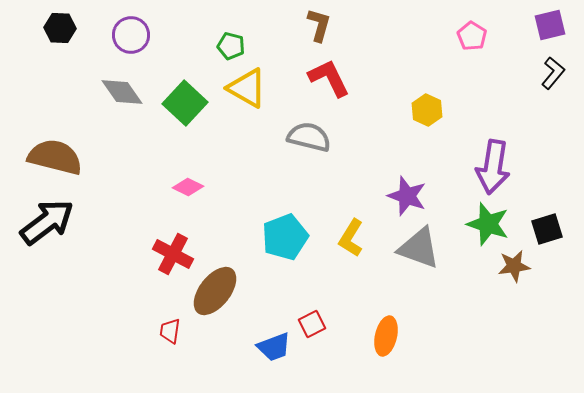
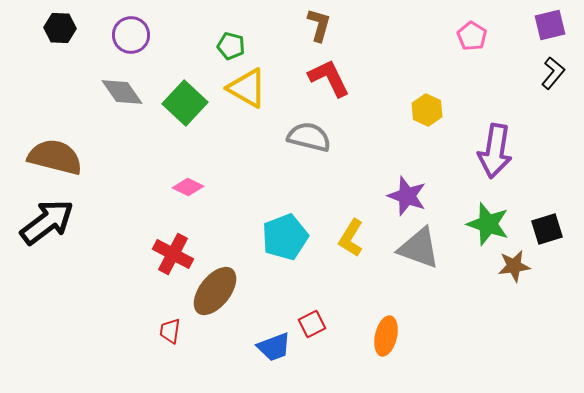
purple arrow: moved 2 px right, 16 px up
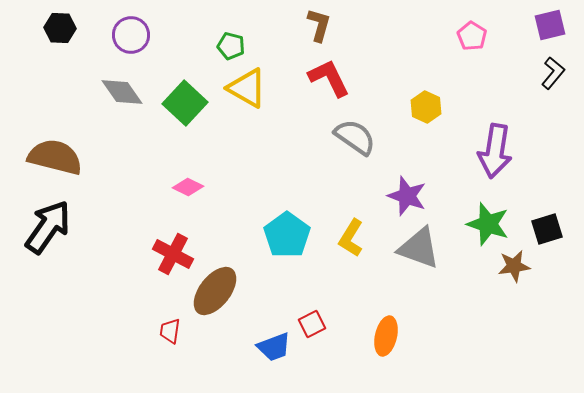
yellow hexagon: moved 1 px left, 3 px up
gray semicircle: moved 46 px right; rotated 21 degrees clockwise
black arrow: moved 1 px right, 5 px down; rotated 18 degrees counterclockwise
cyan pentagon: moved 2 px right, 2 px up; rotated 15 degrees counterclockwise
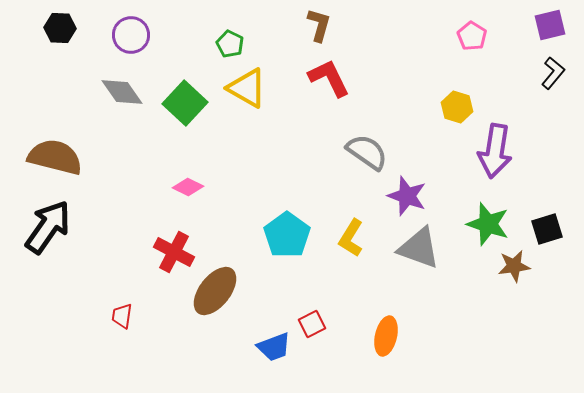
green pentagon: moved 1 px left, 2 px up; rotated 12 degrees clockwise
yellow hexagon: moved 31 px right; rotated 8 degrees counterclockwise
gray semicircle: moved 12 px right, 15 px down
red cross: moved 1 px right, 2 px up
red trapezoid: moved 48 px left, 15 px up
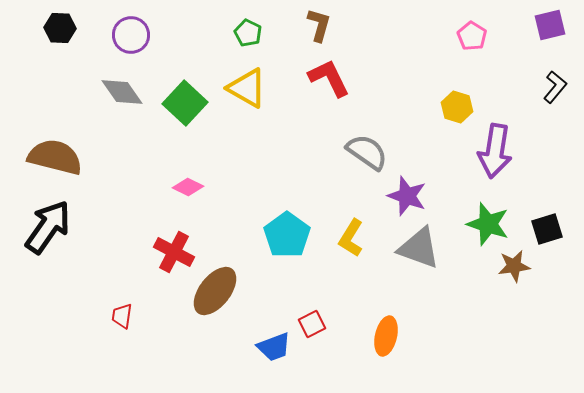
green pentagon: moved 18 px right, 11 px up
black L-shape: moved 2 px right, 14 px down
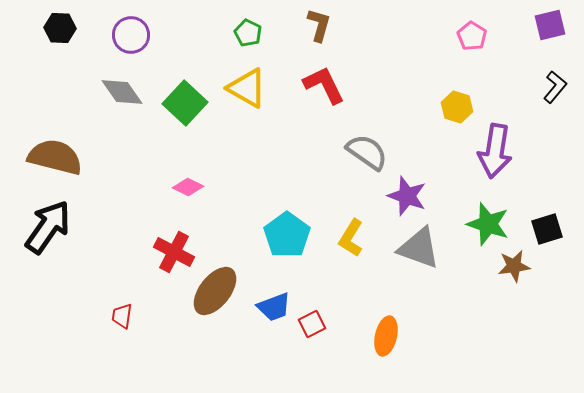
red L-shape: moved 5 px left, 7 px down
blue trapezoid: moved 40 px up
